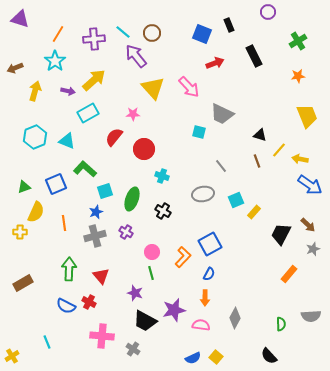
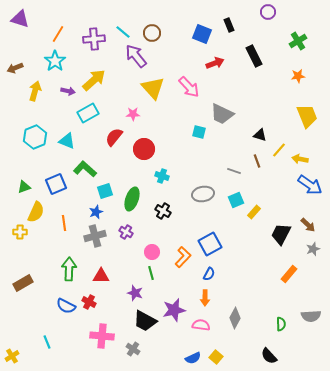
gray line at (221, 166): moved 13 px right, 5 px down; rotated 32 degrees counterclockwise
red triangle at (101, 276): rotated 48 degrees counterclockwise
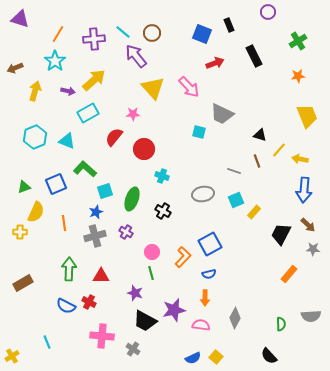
blue arrow at (310, 185): moved 6 px left, 5 px down; rotated 60 degrees clockwise
gray star at (313, 249): rotated 24 degrees clockwise
blue semicircle at (209, 274): rotated 48 degrees clockwise
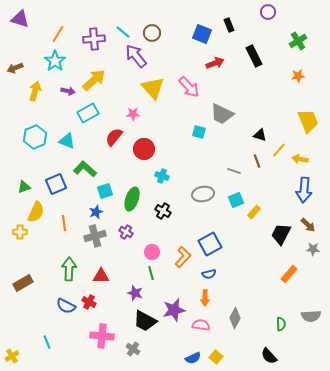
yellow trapezoid at (307, 116): moved 1 px right, 5 px down
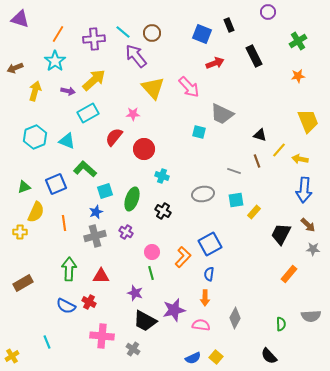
cyan square at (236, 200): rotated 14 degrees clockwise
blue semicircle at (209, 274): rotated 112 degrees clockwise
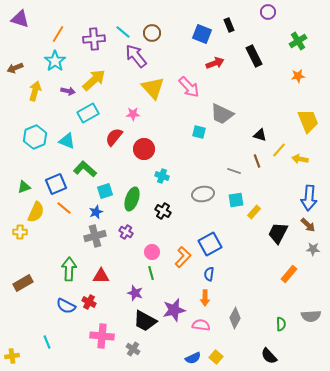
blue arrow at (304, 190): moved 5 px right, 8 px down
orange line at (64, 223): moved 15 px up; rotated 42 degrees counterclockwise
black trapezoid at (281, 234): moved 3 px left, 1 px up
yellow cross at (12, 356): rotated 24 degrees clockwise
